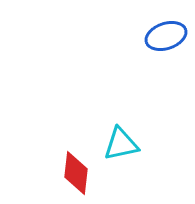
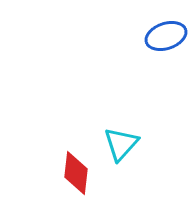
cyan triangle: rotated 36 degrees counterclockwise
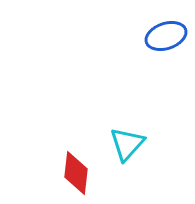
cyan triangle: moved 6 px right
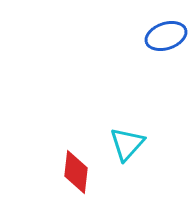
red diamond: moved 1 px up
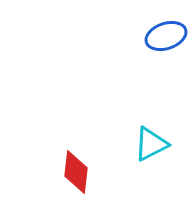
cyan triangle: moved 24 px right; rotated 21 degrees clockwise
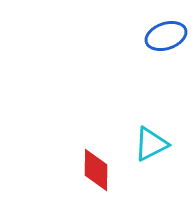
red diamond: moved 20 px right, 2 px up; rotated 6 degrees counterclockwise
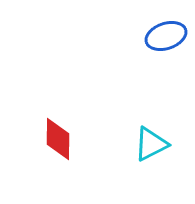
red diamond: moved 38 px left, 31 px up
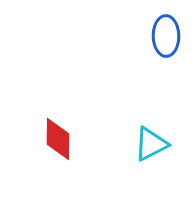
blue ellipse: rotated 72 degrees counterclockwise
